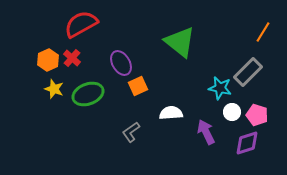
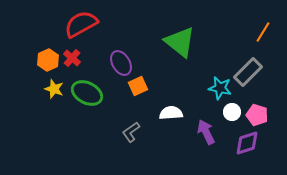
green ellipse: moved 1 px left, 1 px up; rotated 48 degrees clockwise
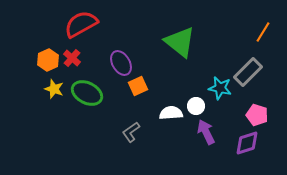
white circle: moved 36 px left, 6 px up
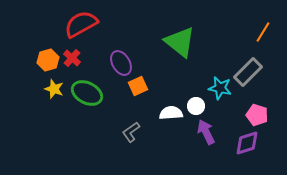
orange hexagon: rotated 10 degrees clockwise
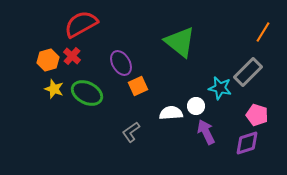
red cross: moved 2 px up
